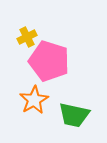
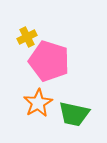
orange star: moved 4 px right, 3 px down
green trapezoid: moved 1 px up
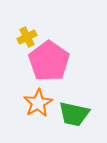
pink pentagon: rotated 18 degrees clockwise
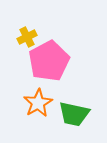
pink pentagon: rotated 9 degrees clockwise
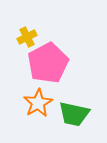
pink pentagon: moved 1 px left, 2 px down
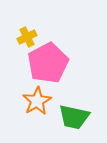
orange star: moved 1 px left, 2 px up
green trapezoid: moved 3 px down
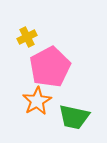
pink pentagon: moved 2 px right, 4 px down
